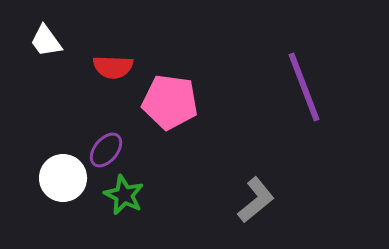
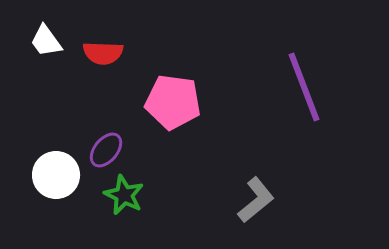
red semicircle: moved 10 px left, 14 px up
pink pentagon: moved 3 px right
white circle: moved 7 px left, 3 px up
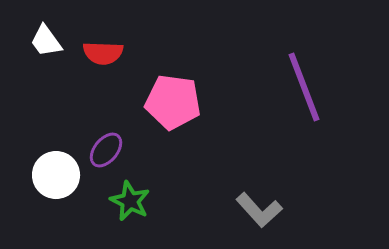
green star: moved 6 px right, 6 px down
gray L-shape: moved 3 px right, 10 px down; rotated 87 degrees clockwise
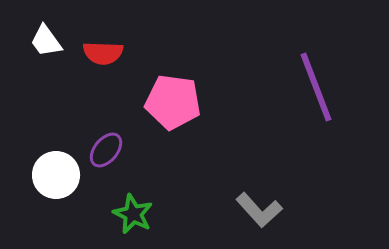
purple line: moved 12 px right
green star: moved 3 px right, 13 px down
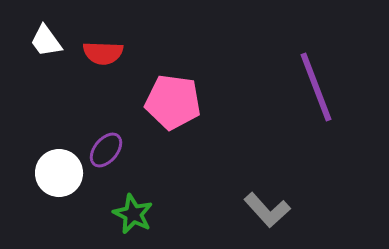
white circle: moved 3 px right, 2 px up
gray L-shape: moved 8 px right
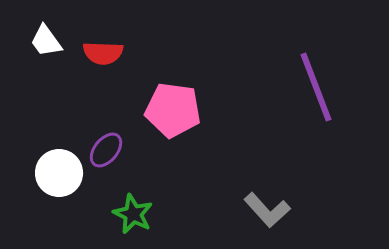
pink pentagon: moved 8 px down
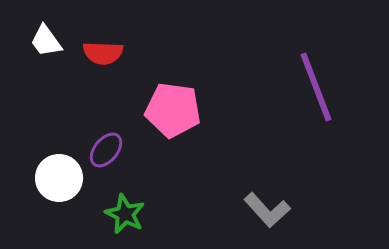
white circle: moved 5 px down
green star: moved 8 px left
